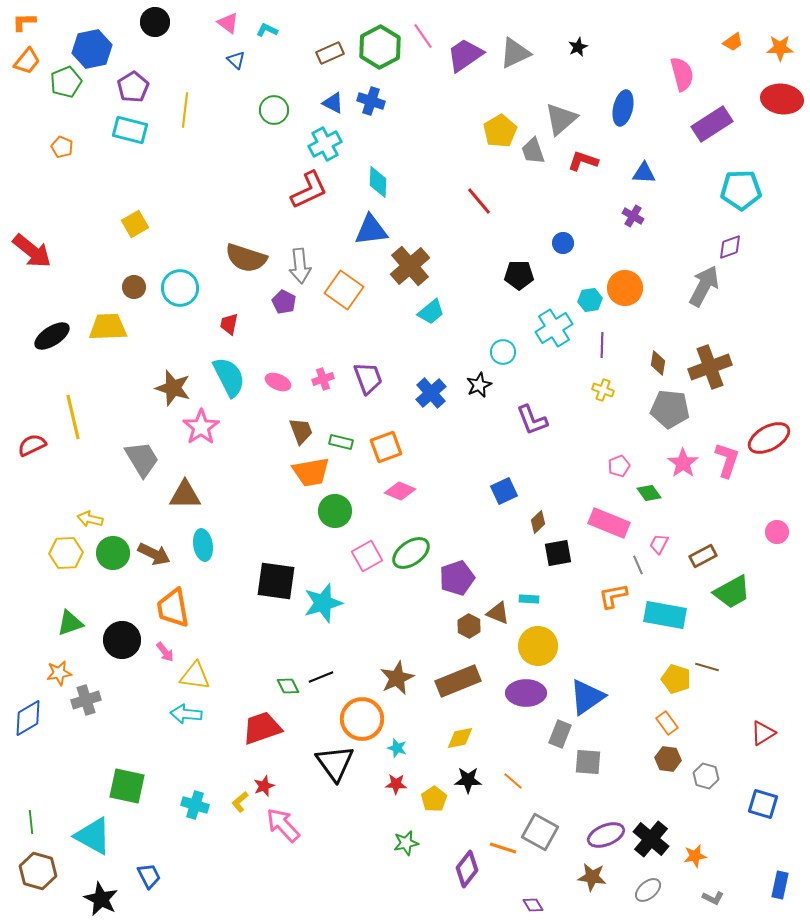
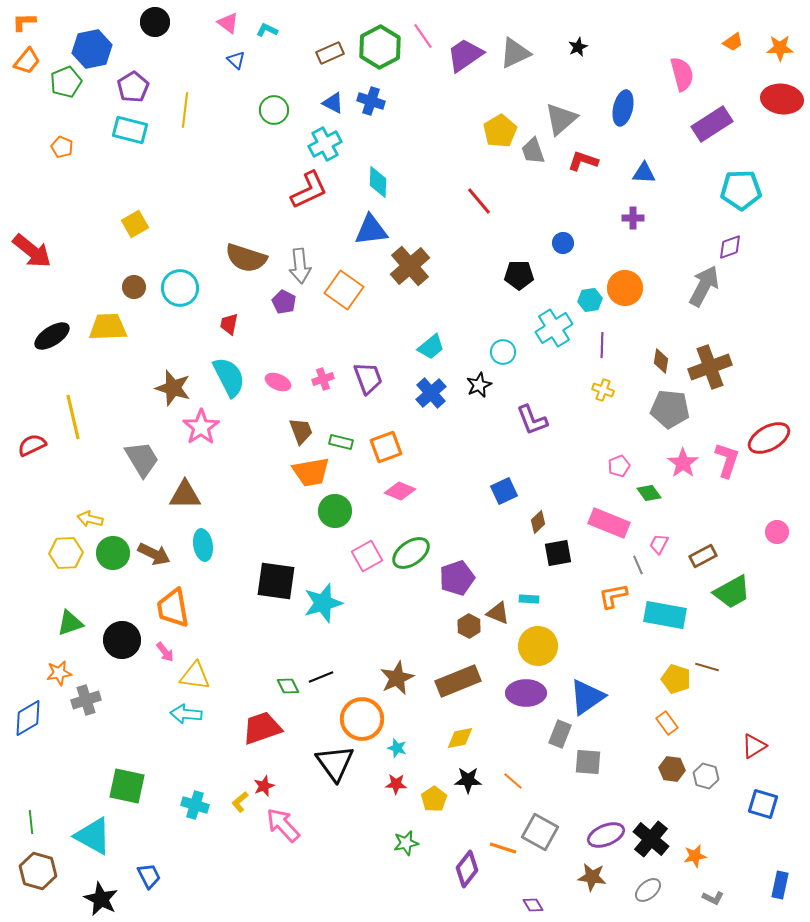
purple cross at (633, 216): moved 2 px down; rotated 30 degrees counterclockwise
cyan trapezoid at (431, 312): moved 35 px down
brown diamond at (658, 363): moved 3 px right, 2 px up
red triangle at (763, 733): moved 9 px left, 13 px down
brown hexagon at (668, 759): moved 4 px right, 10 px down
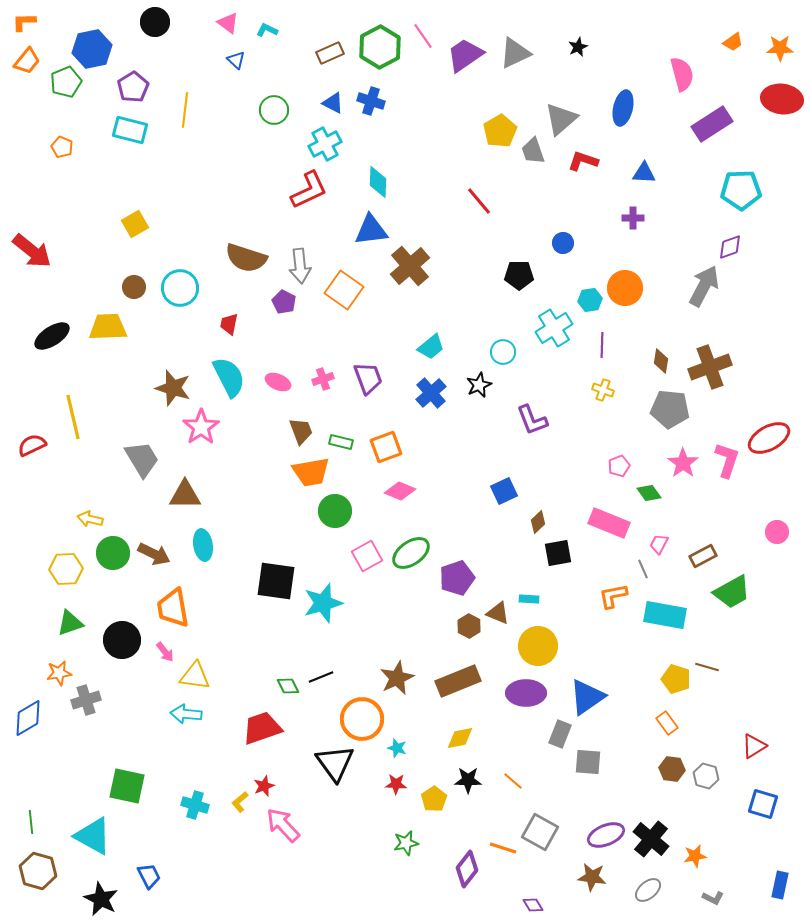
yellow hexagon at (66, 553): moved 16 px down
gray line at (638, 565): moved 5 px right, 4 px down
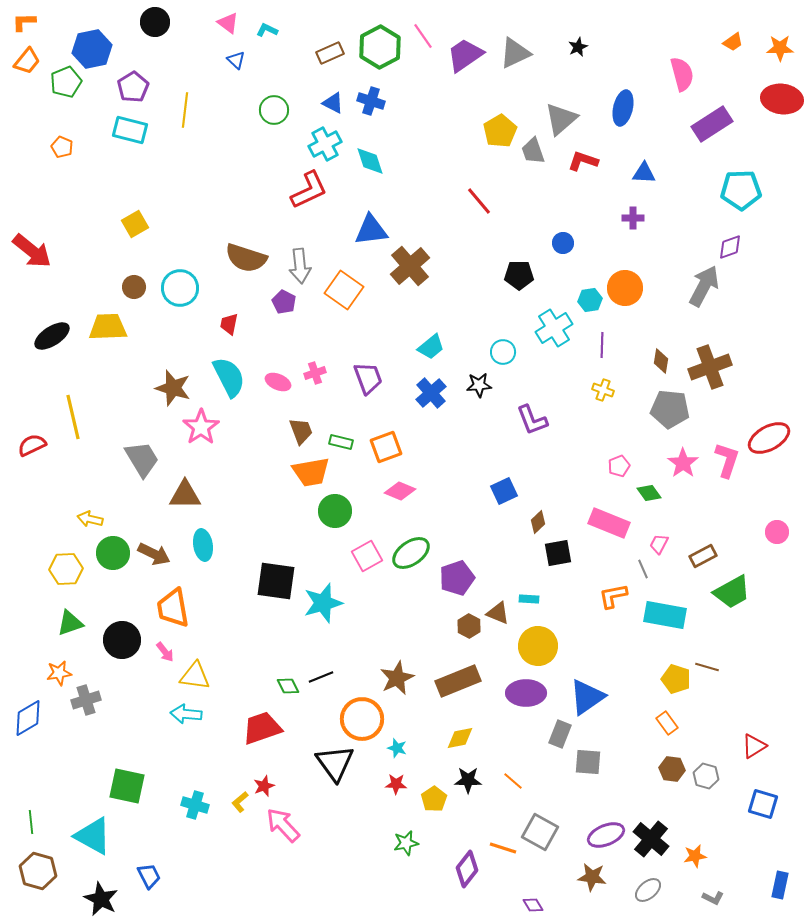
cyan diamond at (378, 182): moved 8 px left, 21 px up; rotated 20 degrees counterclockwise
pink cross at (323, 379): moved 8 px left, 6 px up
black star at (479, 385): rotated 20 degrees clockwise
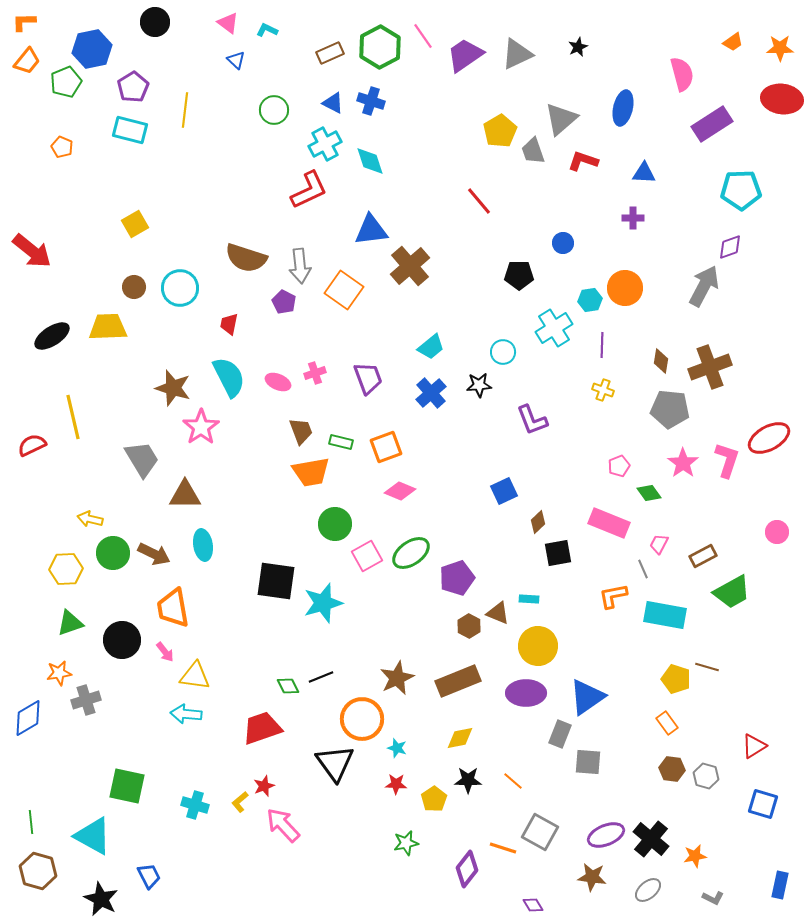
gray triangle at (515, 53): moved 2 px right, 1 px down
green circle at (335, 511): moved 13 px down
